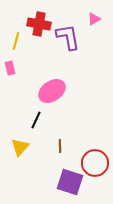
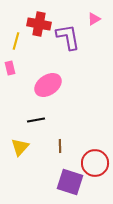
pink ellipse: moved 4 px left, 6 px up
black line: rotated 54 degrees clockwise
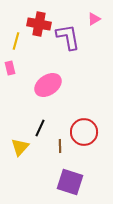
black line: moved 4 px right, 8 px down; rotated 54 degrees counterclockwise
red circle: moved 11 px left, 31 px up
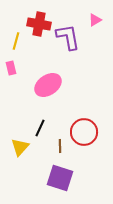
pink triangle: moved 1 px right, 1 px down
pink rectangle: moved 1 px right
purple square: moved 10 px left, 4 px up
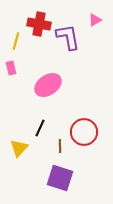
yellow triangle: moved 1 px left, 1 px down
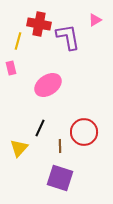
yellow line: moved 2 px right
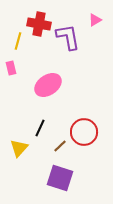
brown line: rotated 48 degrees clockwise
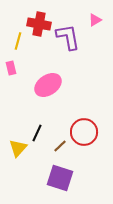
black line: moved 3 px left, 5 px down
yellow triangle: moved 1 px left
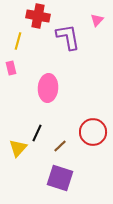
pink triangle: moved 2 px right; rotated 16 degrees counterclockwise
red cross: moved 1 px left, 8 px up
pink ellipse: moved 3 px down; rotated 52 degrees counterclockwise
red circle: moved 9 px right
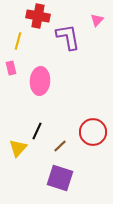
pink ellipse: moved 8 px left, 7 px up
black line: moved 2 px up
